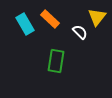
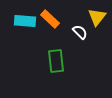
cyan rectangle: moved 3 px up; rotated 55 degrees counterclockwise
green rectangle: rotated 15 degrees counterclockwise
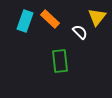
cyan rectangle: rotated 75 degrees counterclockwise
green rectangle: moved 4 px right
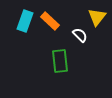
orange rectangle: moved 2 px down
white semicircle: moved 3 px down
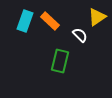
yellow triangle: rotated 18 degrees clockwise
green rectangle: rotated 20 degrees clockwise
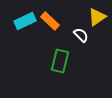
cyan rectangle: rotated 45 degrees clockwise
white semicircle: moved 1 px right
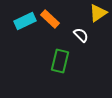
yellow triangle: moved 1 px right, 4 px up
orange rectangle: moved 2 px up
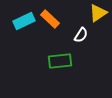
cyan rectangle: moved 1 px left
white semicircle: rotated 77 degrees clockwise
green rectangle: rotated 70 degrees clockwise
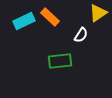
orange rectangle: moved 2 px up
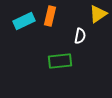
yellow triangle: moved 1 px down
orange rectangle: moved 1 px up; rotated 60 degrees clockwise
white semicircle: moved 1 px left, 1 px down; rotated 21 degrees counterclockwise
